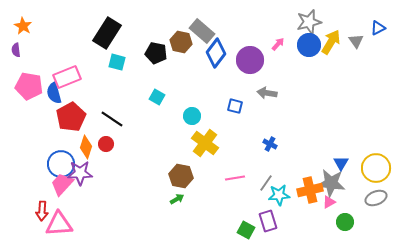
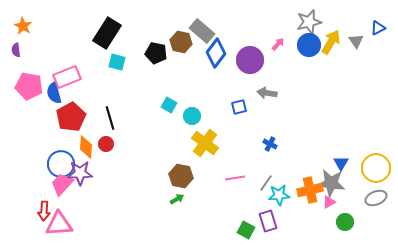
cyan square at (157, 97): moved 12 px right, 8 px down
blue square at (235, 106): moved 4 px right, 1 px down; rotated 28 degrees counterclockwise
black line at (112, 119): moved 2 px left, 1 px up; rotated 40 degrees clockwise
orange diamond at (86, 147): rotated 15 degrees counterclockwise
red arrow at (42, 211): moved 2 px right
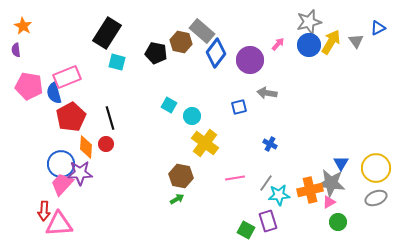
green circle at (345, 222): moved 7 px left
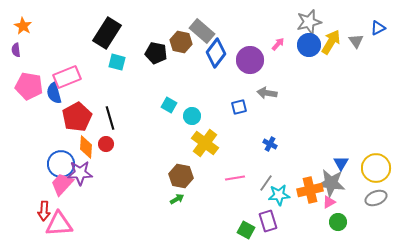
red pentagon at (71, 117): moved 6 px right
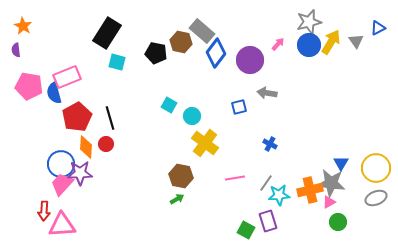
pink triangle at (59, 224): moved 3 px right, 1 px down
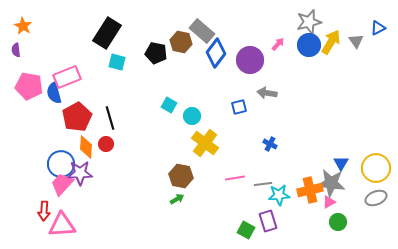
gray line at (266, 183): moved 3 px left, 1 px down; rotated 48 degrees clockwise
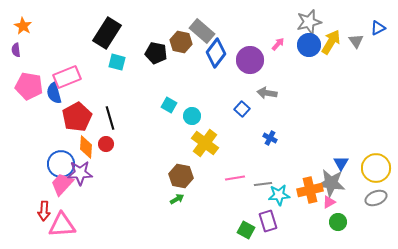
blue square at (239, 107): moved 3 px right, 2 px down; rotated 35 degrees counterclockwise
blue cross at (270, 144): moved 6 px up
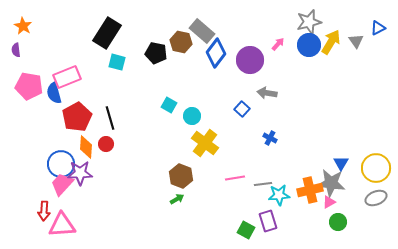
brown hexagon at (181, 176): rotated 10 degrees clockwise
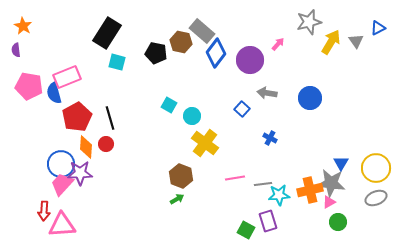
blue circle at (309, 45): moved 1 px right, 53 px down
